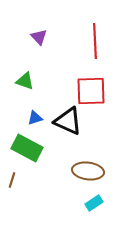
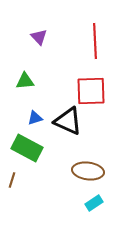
green triangle: rotated 24 degrees counterclockwise
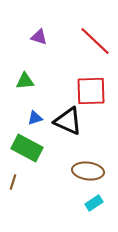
purple triangle: rotated 30 degrees counterclockwise
red line: rotated 44 degrees counterclockwise
brown line: moved 1 px right, 2 px down
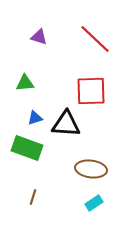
red line: moved 2 px up
green triangle: moved 2 px down
black triangle: moved 2 px left, 3 px down; rotated 20 degrees counterclockwise
green rectangle: rotated 8 degrees counterclockwise
brown ellipse: moved 3 px right, 2 px up
brown line: moved 20 px right, 15 px down
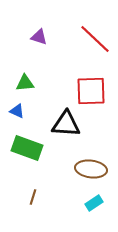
blue triangle: moved 18 px left, 7 px up; rotated 42 degrees clockwise
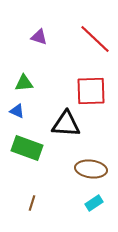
green triangle: moved 1 px left
brown line: moved 1 px left, 6 px down
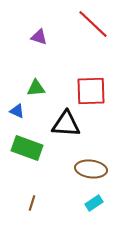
red line: moved 2 px left, 15 px up
green triangle: moved 12 px right, 5 px down
